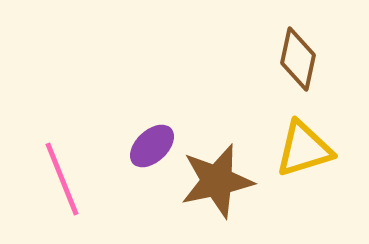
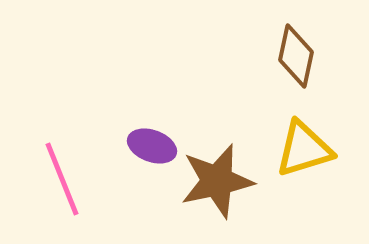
brown diamond: moved 2 px left, 3 px up
purple ellipse: rotated 63 degrees clockwise
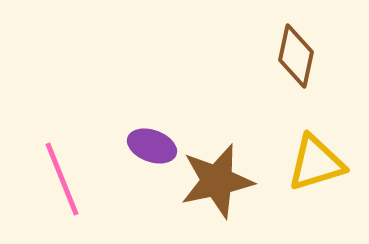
yellow triangle: moved 12 px right, 14 px down
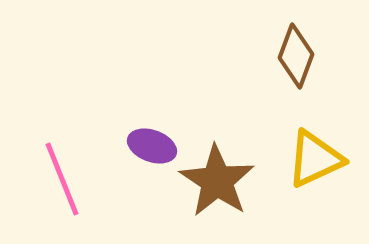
brown diamond: rotated 8 degrees clockwise
yellow triangle: moved 1 px left, 4 px up; rotated 8 degrees counterclockwise
brown star: rotated 26 degrees counterclockwise
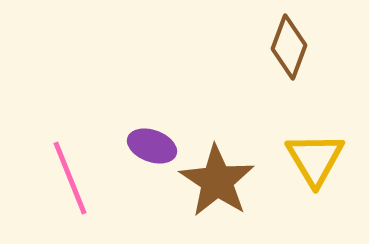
brown diamond: moved 7 px left, 9 px up
yellow triangle: rotated 36 degrees counterclockwise
pink line: moved 8 px right, 1 px up
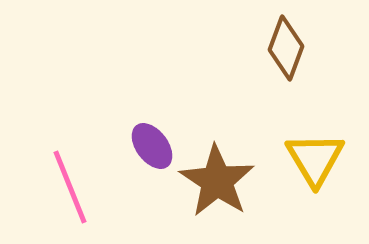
brown diamond: moved 3 px left, 1 px down
purple ellipse: rotated 33 degrees clockwise
pink line: moved 9 px down
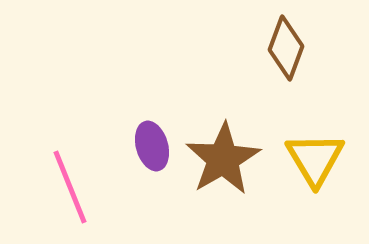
purple ellipse: rotated 21 degrees clockwise
brown star: moved 6 px right, 22 px up; rotated 8 degrees clockwise
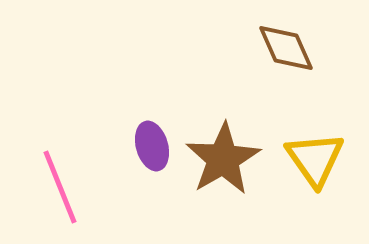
brown diamond: rotated 44 degrees counterclockwise
yellow triangle: rotated 4 degrees counterclockwise
pink line: moved 10 px left
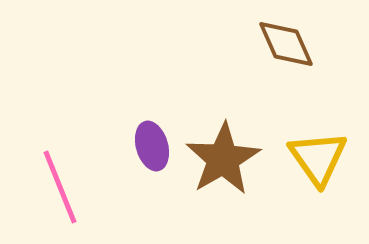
brown diamond: moved 4 px up
yellow triangle: moved 3 px right, 1 px up
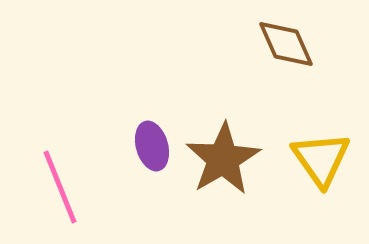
yellow triangle: moved 3 px right, 1 px down
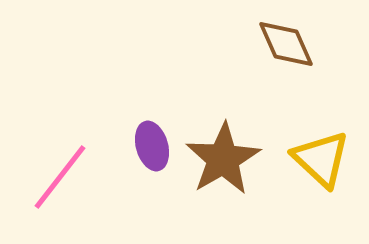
yellow triangle: rotated 12 degrees counterclockwise
pink line: moved 10 px up; rotated 60 degrees clockwise
